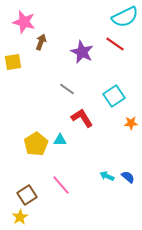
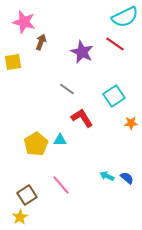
blue semicircle: moved 1 px left, 1 px down
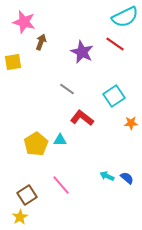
red L-shape: rotated 20 degrees counterclockwise
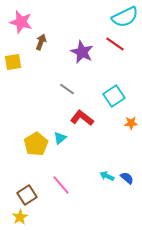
pink star: moved 3 px left
cyan triangle: moved 2 px up; rotated 40 degrees counterclockwise
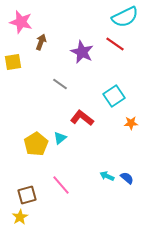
gray line: moved 7 px left, 5 px up
brown square: rotated 18 degrees clockwise
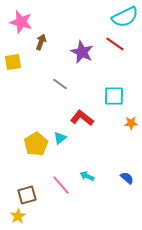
cyan square: rotated 35 degrees clockwise
cyan arrow: moved 20 px left
yellow star: moved 2 px left, 1 px up
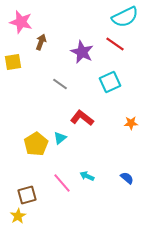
cyan square: moved 4 px left, 14 px up; rotated 25 degrees counterclockwise
pink line: moved 1 px right, 2 px up
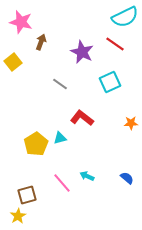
yellow square: rotated 30 degrees counterclockwise
cyan triangle: rotated 24 degrees clockwise
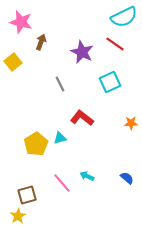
cyan semicircle: moved 1 px left
gray line: rotated 28 degrees clockwise
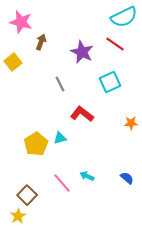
red L-shape: moved 4 px up
brown square: rotated 30 degrees counterclockwise
